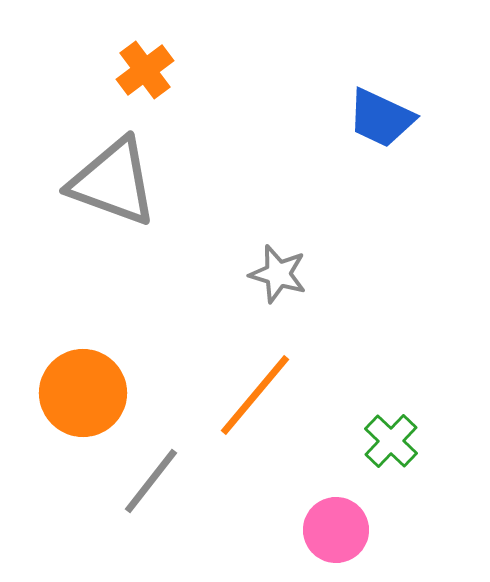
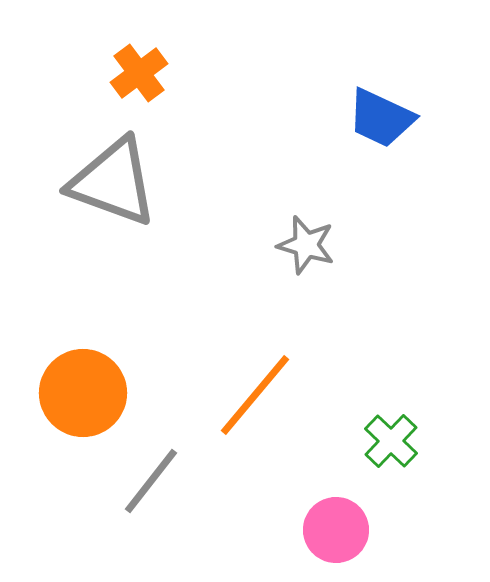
orange cross: moved 6 px left, 3 px down
gray star: moved 28 px right, 29 px up
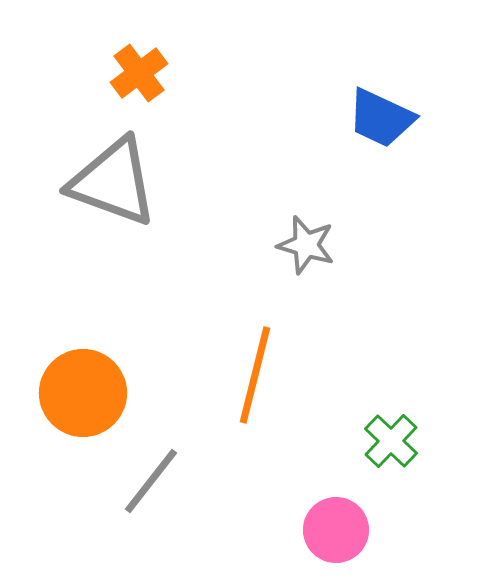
orange line: moved 20 px up; rotated 26 degrees counterclockwise
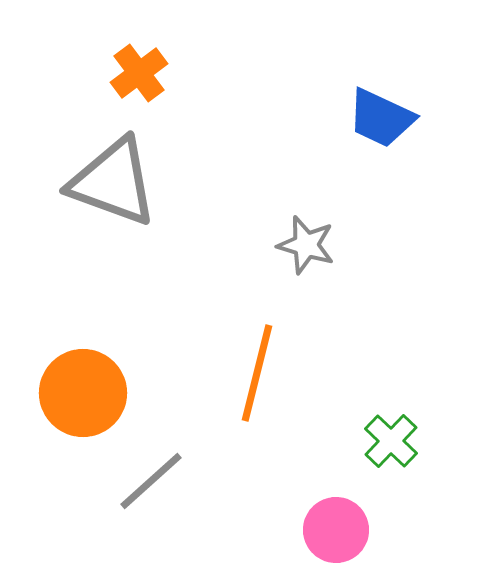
orange line: moved 2 px right, 2 px up
gray line: rotated 10 degrees clockwise
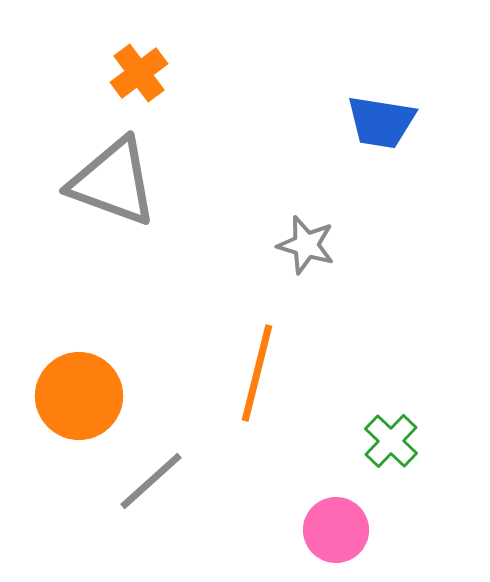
blue trapezoid: moved 4 px down; rotated 16 degrees counterclockwise
orange circle: moved 4 px left, 3 px down
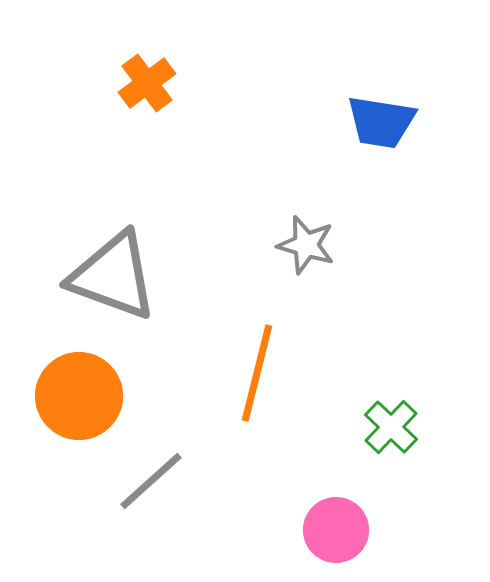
orange cross: moved 8 px right, 10 px down
gray triangle: moved 94 px down
green cross: moved 14 px up
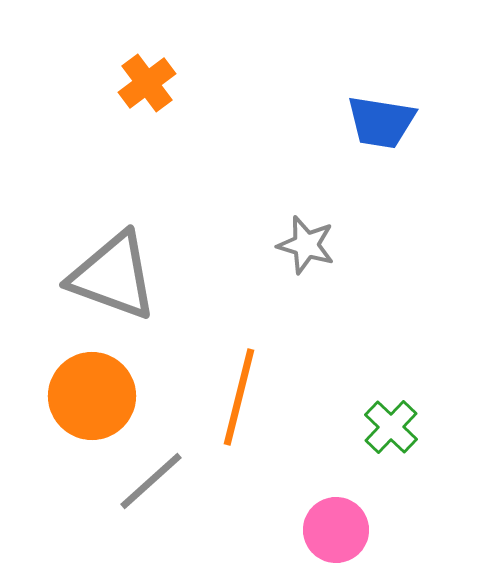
orange line: moved 18 px left, 24 px down
orange circle: moved 13 px right
